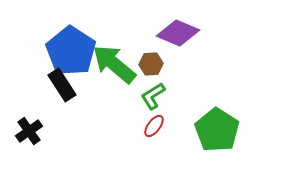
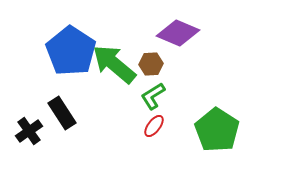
black rectangle: moved 28 px down
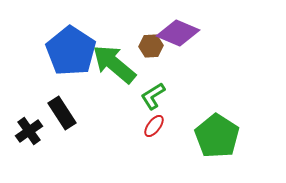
brown hexagon: moved 18 px up
green pentagon: moved 6 px down
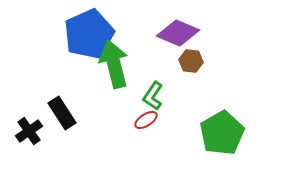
brown hexagon: moved 40 px right, 15 px down; rotated 10 degrees clockwise
blue pentagon: moved 18 px right, 17 px up; rotated 15 degrees clockwise
green arrow: rotated 36 degrees clockwise
green L-shape: rotated 24 degrees counterclockwise
red ellipse: moved 8 px left, 6 px up; rotated 20 degrees clockwise
green pentagon: moved 5 px right, 3 px up; rotated 9 degrees clockwise
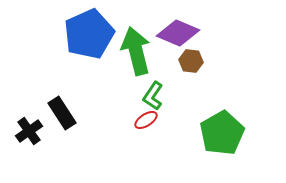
green arrow: moved 22 px right, 13 px up
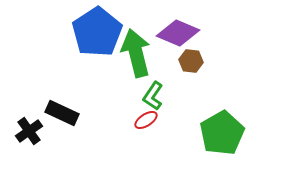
blue pentagon: moved 8 px right, 2 px up; rotated 9 degrees counterclockwise
green arrow: moved 2 px down
black rectangle: rotated 32 degrees counterclockwise
